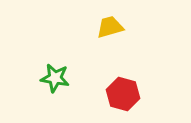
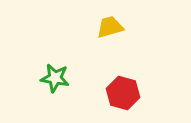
red hexagon: moved 1 px up
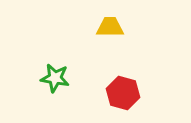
yellow trapezoid: rotated 16 degrees clockwise
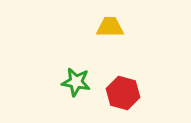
green star: moved 21 px right, 4 px down
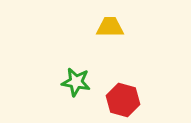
red hexagon: moved 7 px down
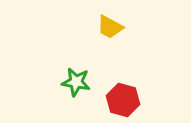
yellow trapezoid: rotated 152 degrees counterclockwise
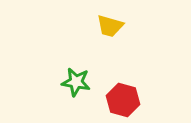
yellow trapezoid: moved 1 px up; rotated 12 degrees counterclockwise
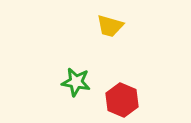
red hexagon: moved 1 px left; rotated 8 degrees clockwise
